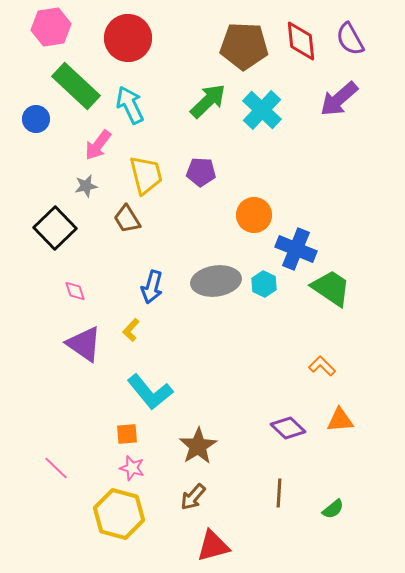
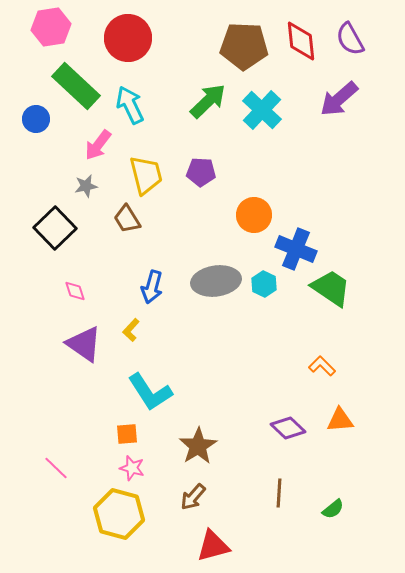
cyan L-shape: rotated 6 degrees clockwise
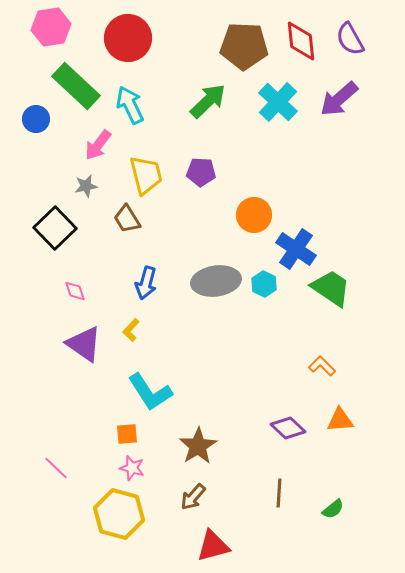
cyan cross: moved 16 px right, 8 px up
blue cross: rotated 12 degrees clockwise
blue arrow: moved 6 px left, 4 px up
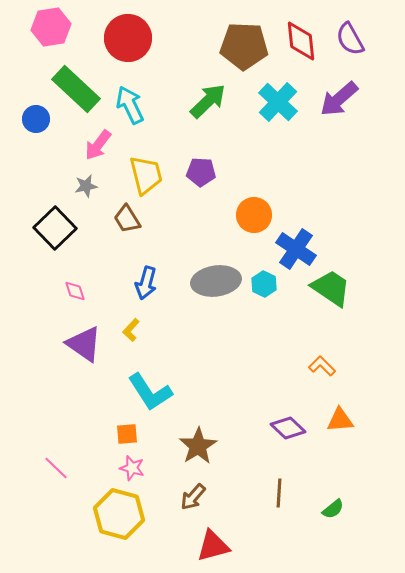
green rectangle: moved 3 px down
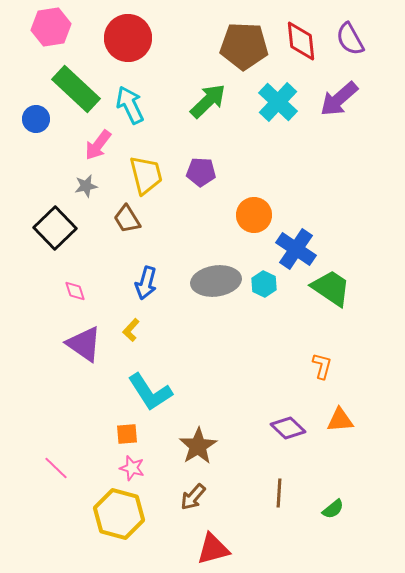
orange L-shape: rotated 60 degrees clockwise
red triangle: moved 3 px down
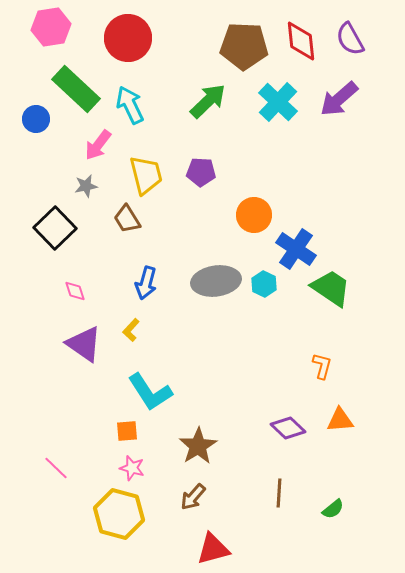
orange square: moved 3 px up
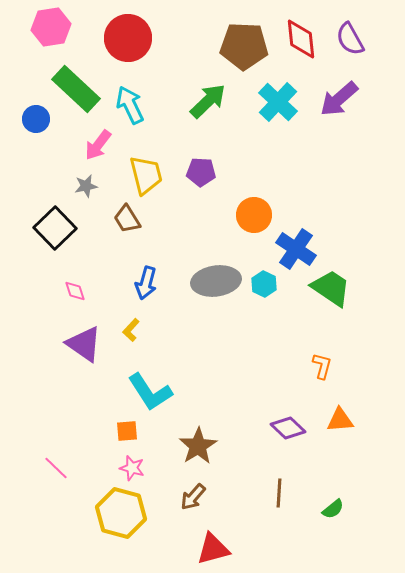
red diamond: moved 2 px up
yellow hexagon: moved 2 px right, 1 px up
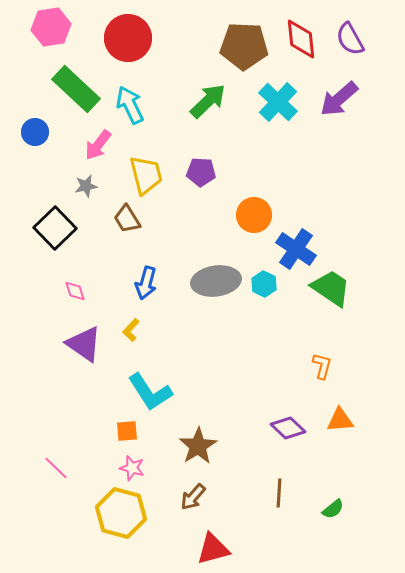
blue circle: moved 1 px left, 13 px down
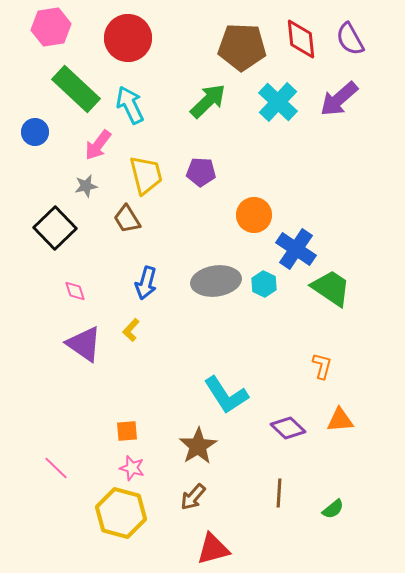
brown pentagon: moved 2 px left, 1 px down
cyan L-shape: moved 76 px right, 3 px down
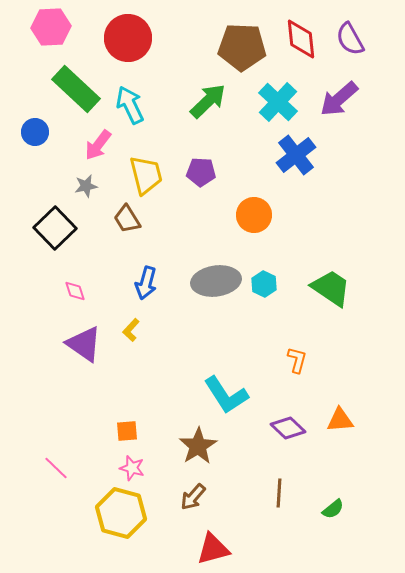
pink hexagon: rotated 6 degrees clockwise
blue cross: moved 94 px up; rotated 18 degrees clockwise
orange L-shape: moved 25 px left, 6 px up
